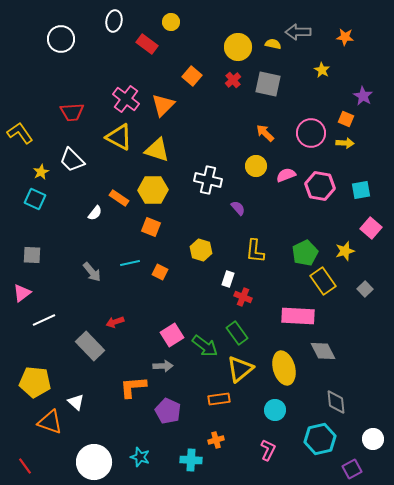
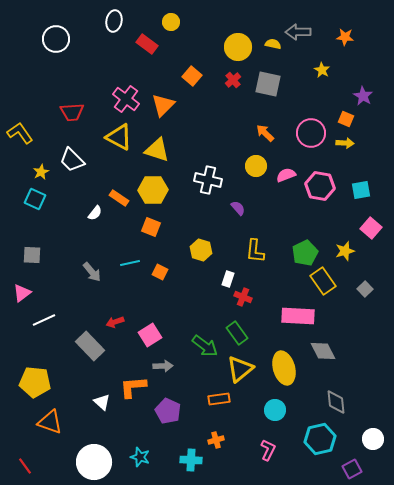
white circle at (61, 39): moved 5 px left
pink square at (172, 335): moved 22 px left
white triangle at (76, 402): moved 26 px right
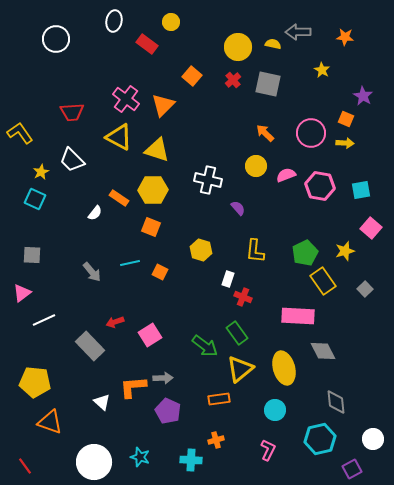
gray arrow at (163, 366): moved 12 px down
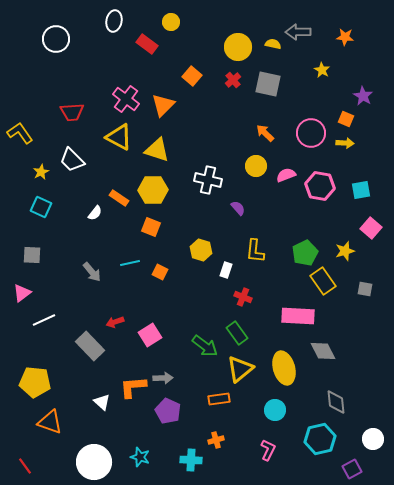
cyan square at (35, 199): moved 6 px right, 8 px down
white rectangle at (228, 279): moved 2 px left, 9 px up
gray square at (365, 289): rotated 35 degrees counterclockwise
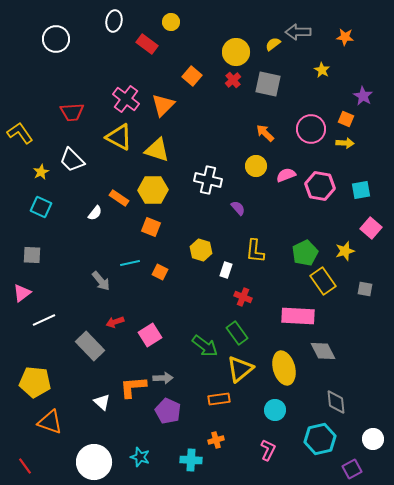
yellow semicircle at (273, 44): rotated 49 degrees counterclockwise
yellow circle at (238, 47): moved 2 px left, 5 px down
pink circle at (311, 133): moved 4 px up
gray arrow at (92, 272): moved 9 px right, 9 px down
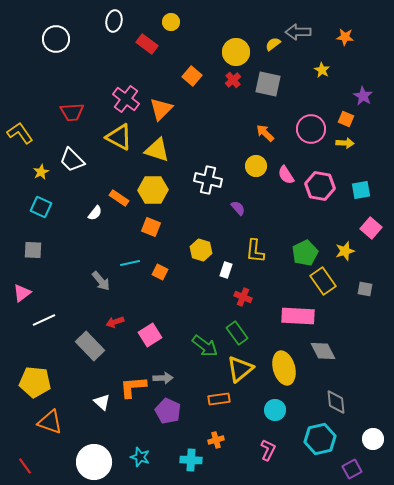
orange triangle at (163, 105): moved 2 px left, 4 px down
pink semicircle at (286, 175): rotated 102 degrees counterclockwise
gray square at (32, 255): moved 1 px right, 5 px up
